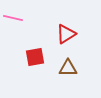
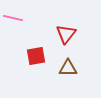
red triangle: rotated 20 degrees counterclockwise
red square: moved 1 px right, 1 px up
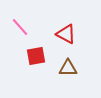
pink line: moved 7 px right, 9 px down; rotated 36 degrees clockwise
red triangle: rotated 40 degrees counterclockwise
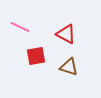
pink line: rotated 24 degrees counterclockwise
brown triangle: moved 1 px right, 1 px up; rotated 18 degrees clockwise
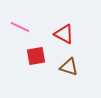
red triangle: moved 2 px left
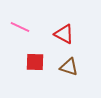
red square: moved 1 px left, 6 px down; rotated 12 degrees clockwise
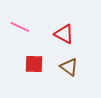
red square: moved 1 px left, 2 px down
brown triangle: rotated 18 degrees clockwise
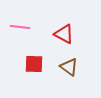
pink line: rotated 18 degrees counterclockwise
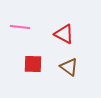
red square: moved 1 px left
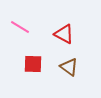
pink line: rotated 24 degrees clockwise
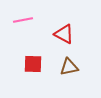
pink line: moved 3 px right, 7 px up; rotated 42 degrees counterclockwise
brown triangle: rotated 48 degrees counterclockwise
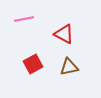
pink line: moved 1 px right, 1 px up
red square: rotated 30 degrees counterclockwise
